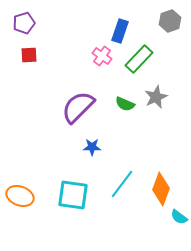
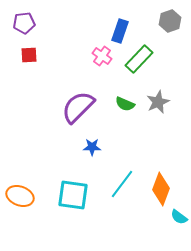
purple pentagon: rotated 10 degrees clockwise
gray star: moved 2 px right, 5 px down
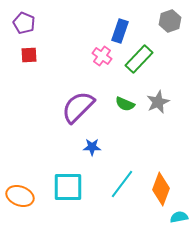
purple pentagon: rotated 30 degrees clockwise
cyan square: moved 5 px left, 8 px up; rotated 8 degrees counterclockwise
cyan semicircle: rotated 132 degrees clockwise
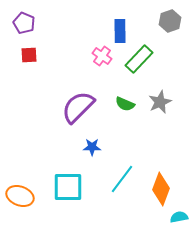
blue rectangle: rotated 20 degrees counterclockwise
gray star: moved 2 px right
cyan line: moved 5 px up
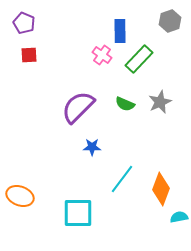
pink cross: moved 1 px up
cyan square: moved 10 px right, 26 px down
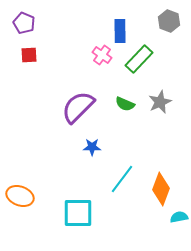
gray hexagon: moved 1 px left; rotated 20 degrees counterclockwise
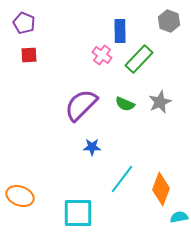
purple semicircle: moved 3 px right, 2 px up
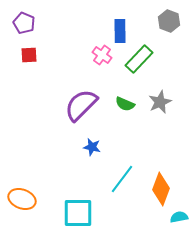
blue star: rotated 12 degrees clockwise
orange ellipse: moved 2 px right, 3 px down
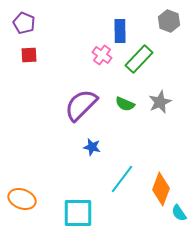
cyan semicircle: moved 4 px up; rotated 114 degrees counterclockwise
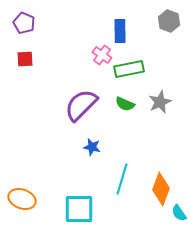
red square: moved 4 px left, 4 px down
green rectangle: moved 10 px left, 10 px down; rotated 36 degrees clockwise
cyan line: rotated 20 degrees counterclockwise
cyan square: moved 1 px right, 4 px up
